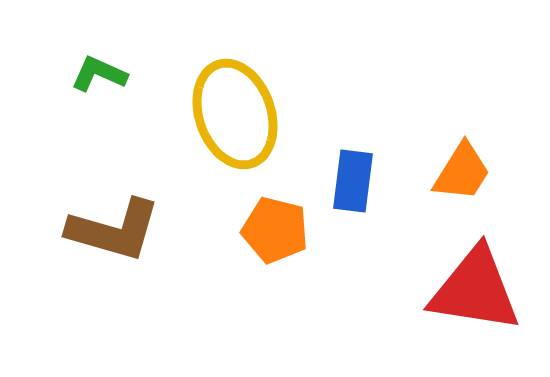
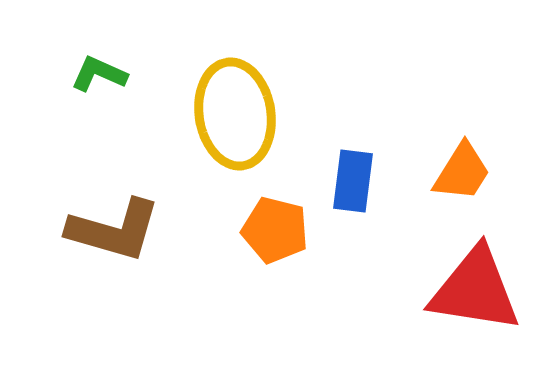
yellow ellipse: rotated 10 degrees clockwise
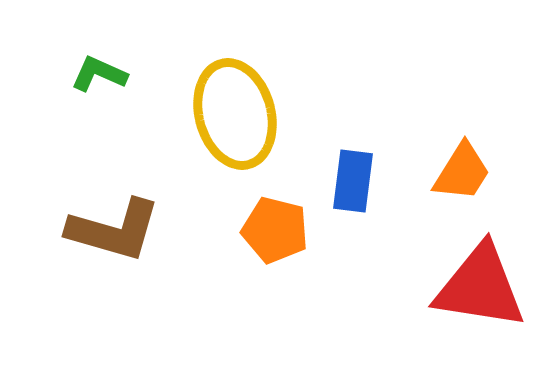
yellow ellipse: rotated 6 degrees counterclockwise
red triangle: moved 5 px right, 3 px up
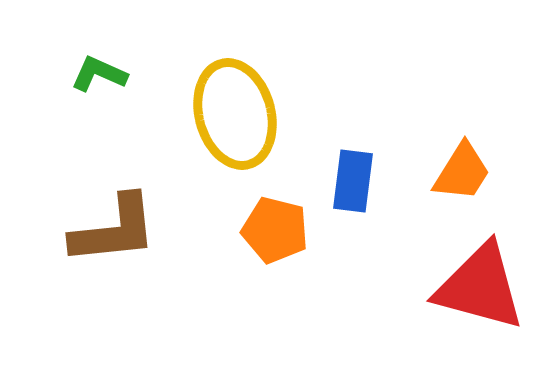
brown L-shape: rotated 22 degrees counterclockwise
red triangle: rotated 6 degrees clockwise
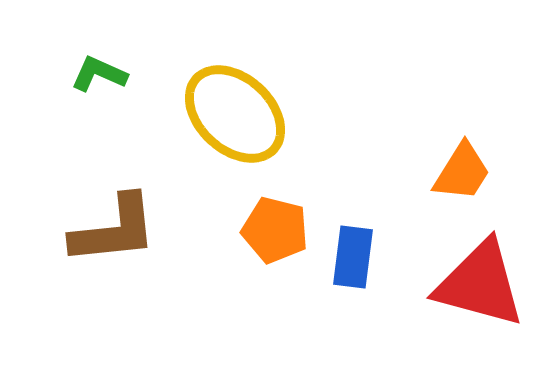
yellow ellipse: rotated 32 degrees counterclockwise
blue rectangle: moved 76 px down
red triangle: moved 3 px up
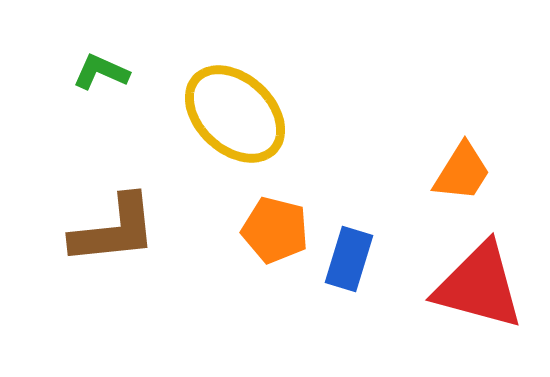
green L-shape: moved 2 px right, 2 px up
blue rectangle: moved 4 px left, 2 px down; rotated 10 degrees clockwise
red triangle: moved 1 px left, 2 px down
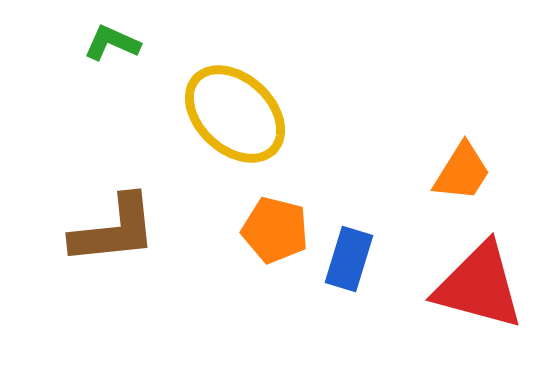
green L-shape: moved 11 px right, 29 px up
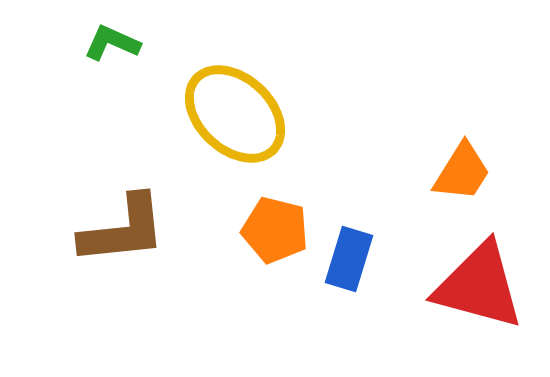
brown L-shape: moved 9 px right
